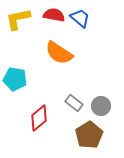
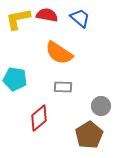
red semicircle: moved 7 px left
gray rectangle: moved 11 px left, 16 px up; rotated 36 degrees counterclockwise
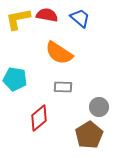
gray circle: moved 2 px left, 1 px down
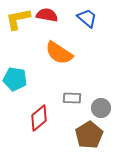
blue trapezoid: moved 7 px right
gray rectangle: moved 9 px right, 11 px down
gray circle: moved 2 px right, 1 px down
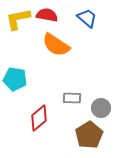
orange semicircle: moved 3 px left, 8 px up
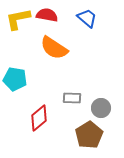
orange semicircle: moved 2 px left, 3 px down
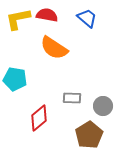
gray circle: moved 2 px right, 2 px up
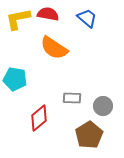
red semicircle: moved 1 px right, 1 px up
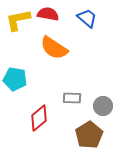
yellow L-shape: moved 1 px down
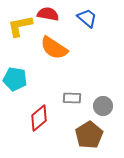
yellow L-shape: moved 2 px right, 6 px down
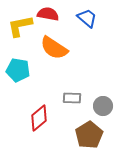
cyan pentagon: moved 3 px right, 9 px up
